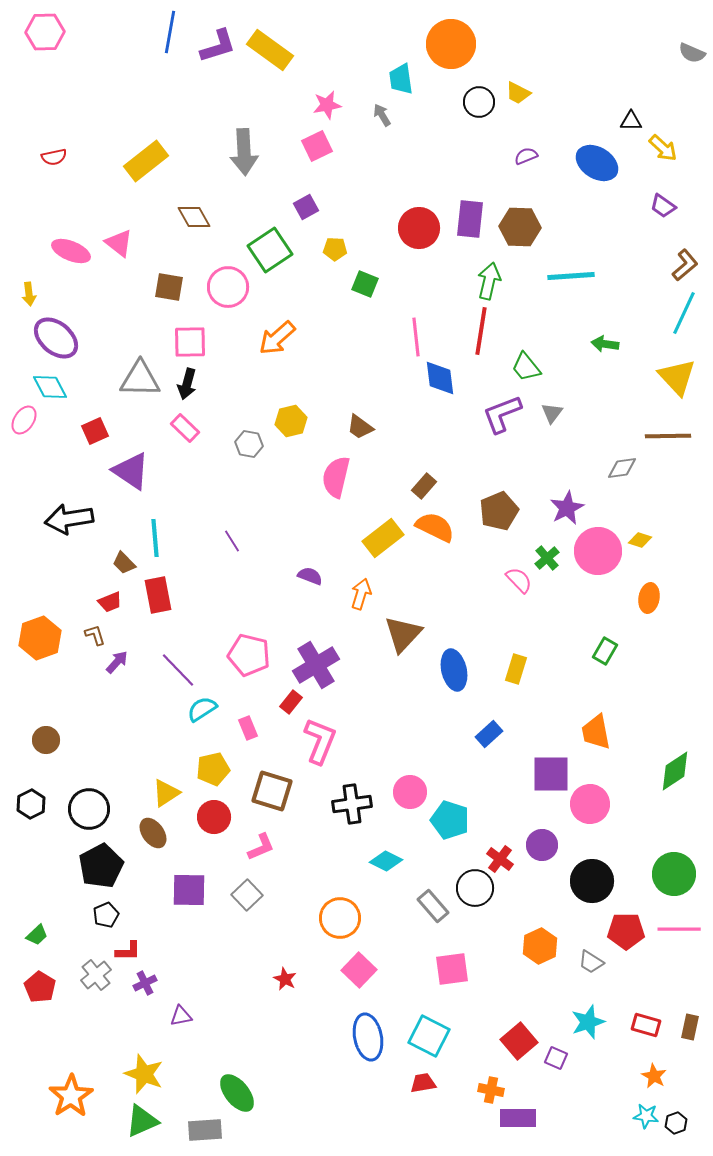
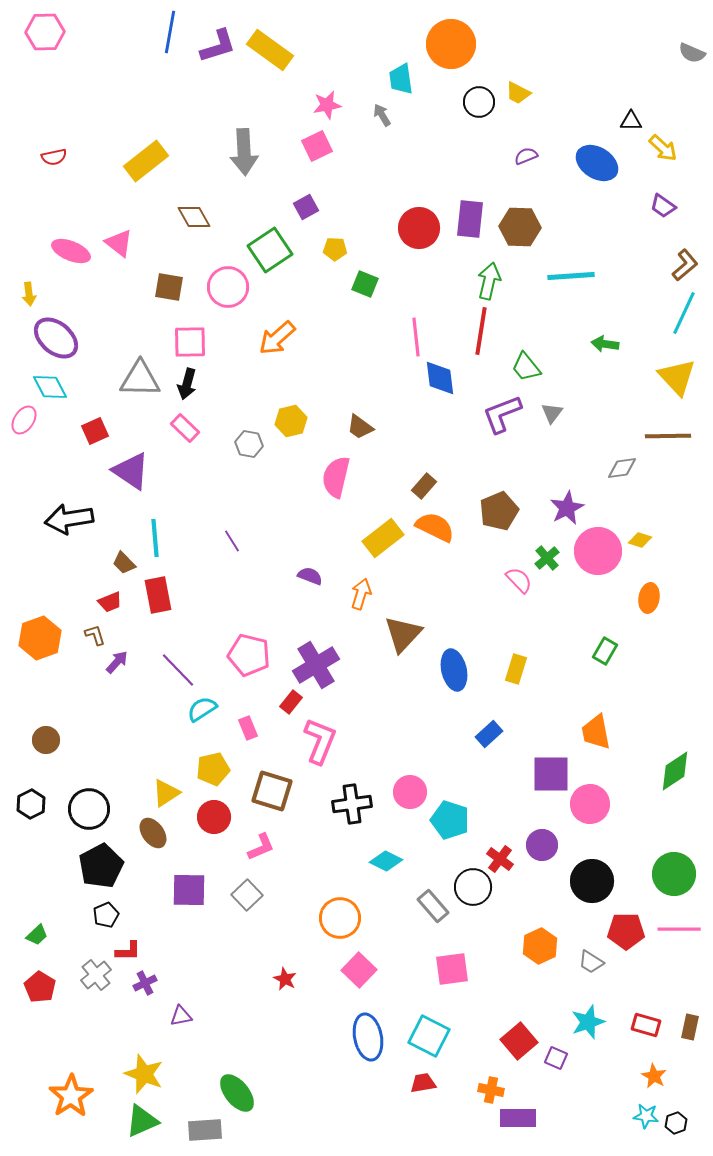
black circle at (475, 888): moved 2 px left, 1 px up
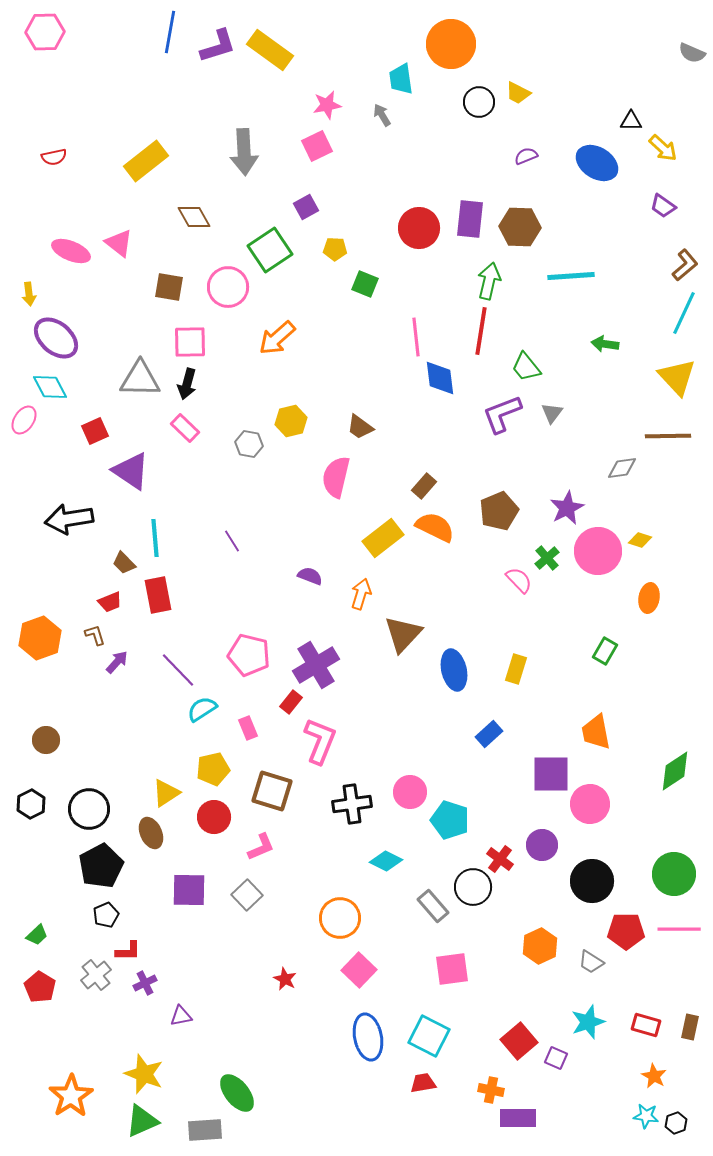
brown ellipse at (153, 833): moved 2 px left; rotated 12 degrees clockwise
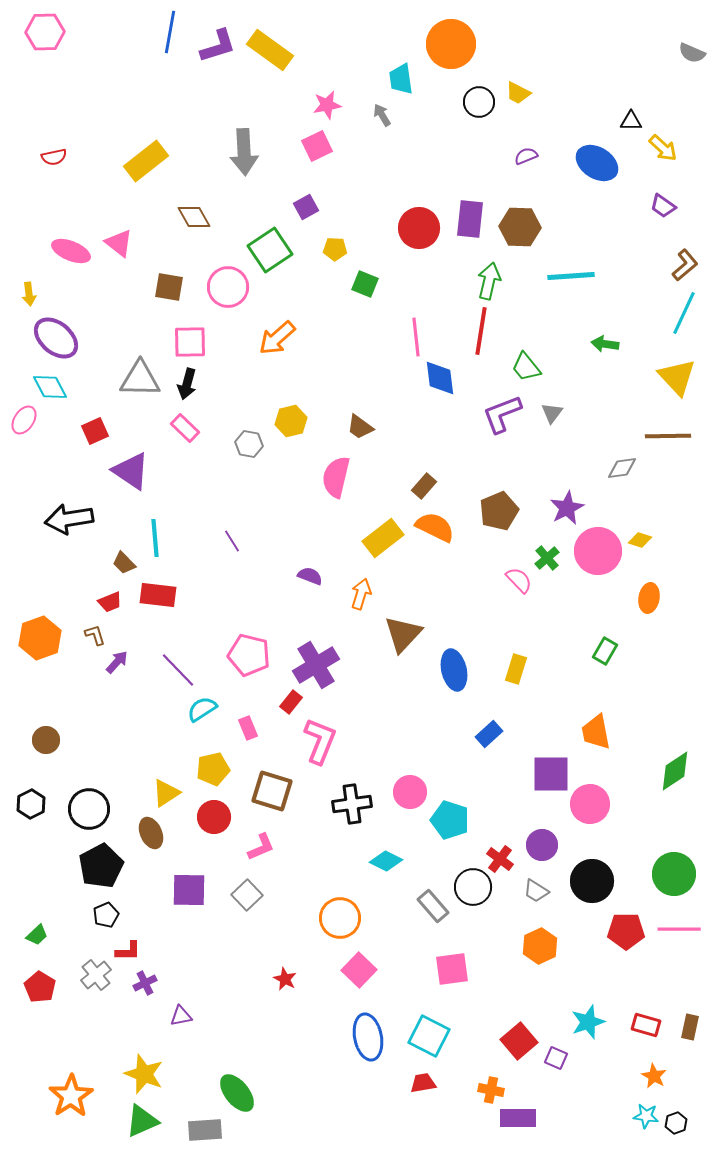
red rectangle at (158, 595): rotated 72 degrees counterclockwise
gray trapezoid at (591, 962): moved 55 px left, 71 px up
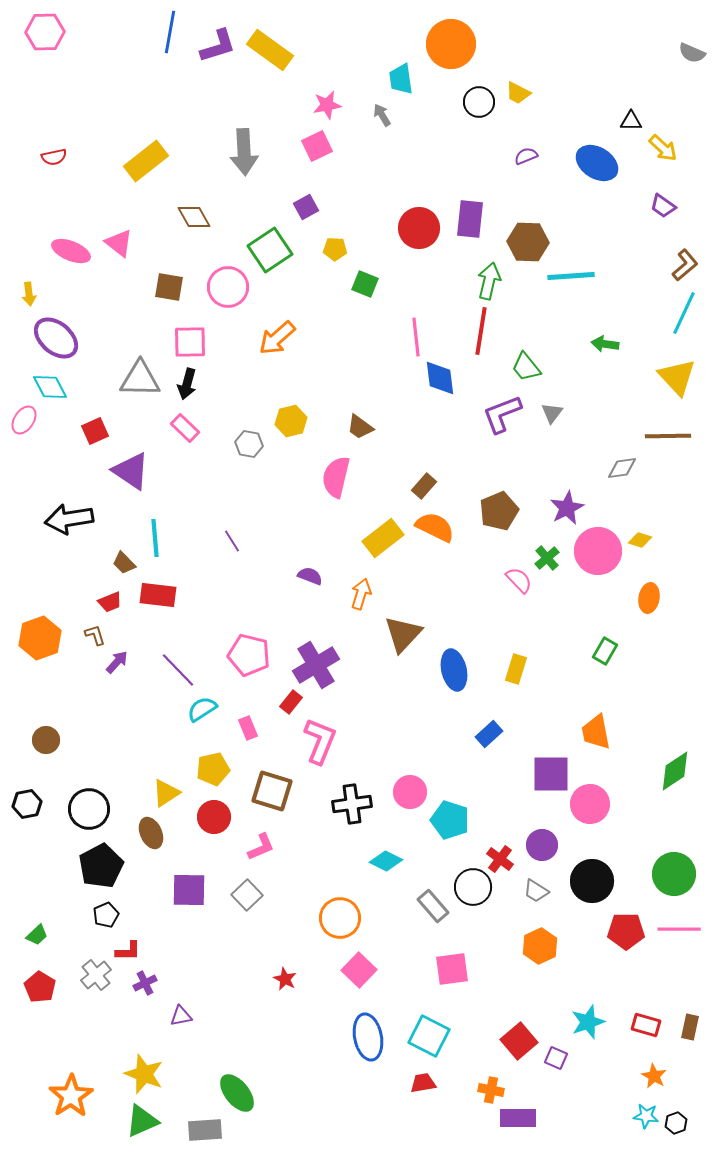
brown hexagon at (520, 227): moved 8 px right, 15 px down
black hexagon at (31, 804): moved 4 px left; rotated 16 degrees clockwise
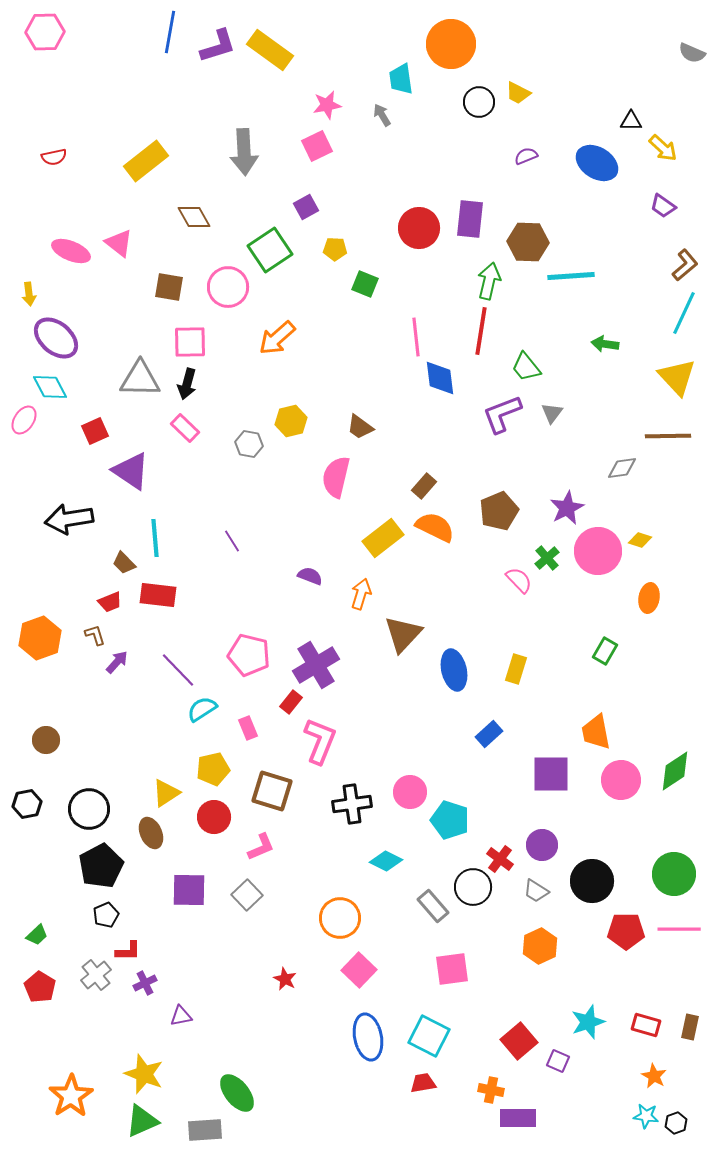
pink circle at (590, 804): moved 31 px right, 24 px up
purple square at (556, 1058): moved 2 px right, 3 px down
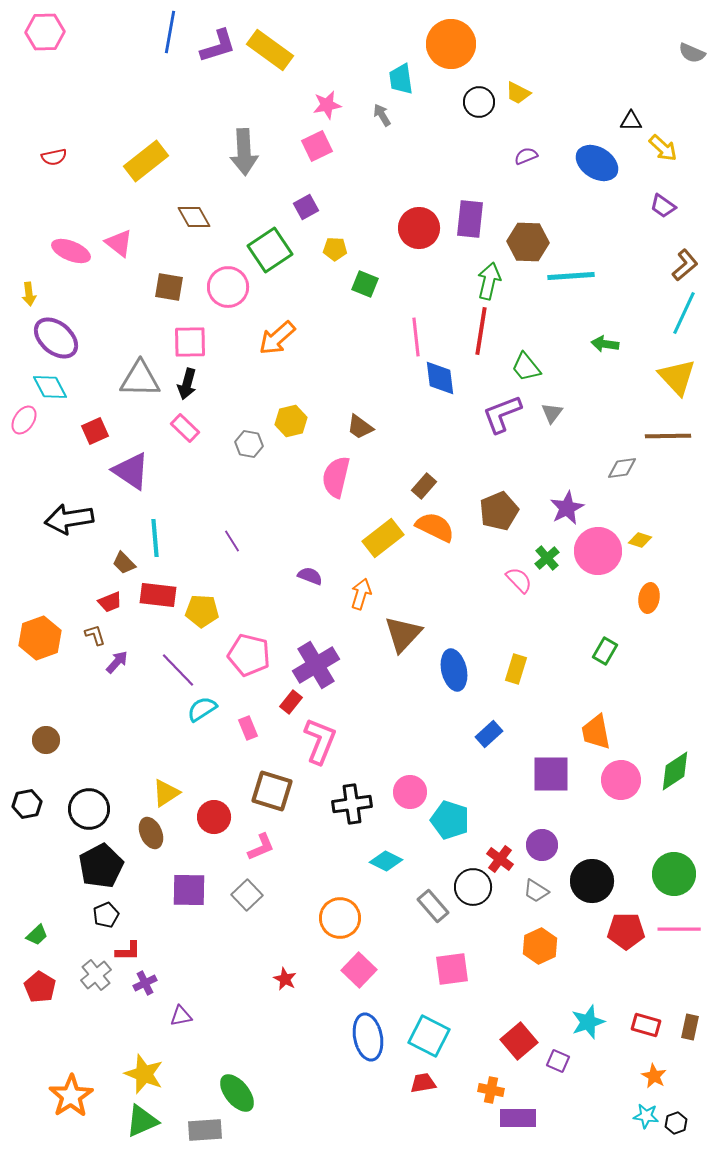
yellow pentagon at (213, 769): moved 11 px left, 158 px up; rotated 16 degrees clockwise
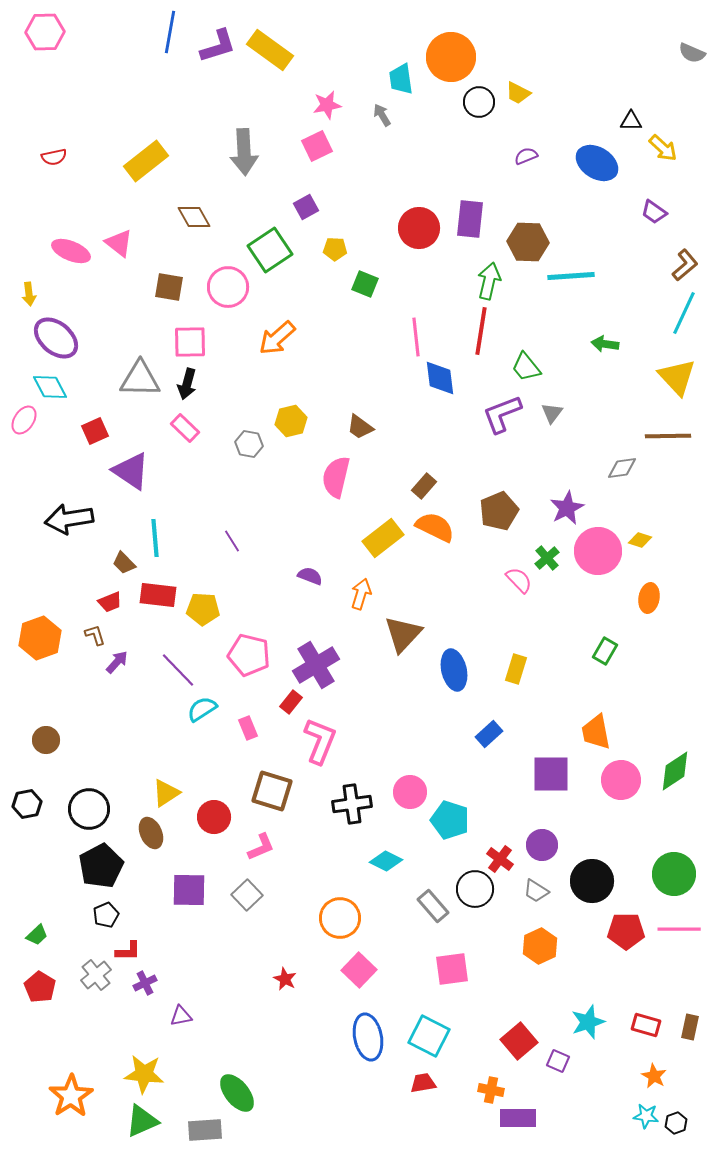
orange circle at (451, 44): moved 13 px down
purple trapezoid at (663, 206): moved 9 px left, 6 px down
yellow pentagon at (202, 611): moved 1 px right, 2 px up
black circle at (473, 887): moved 2 px right, 2 px down
yellow star at (144, 1074): rotated 15 degrees counterclockwise
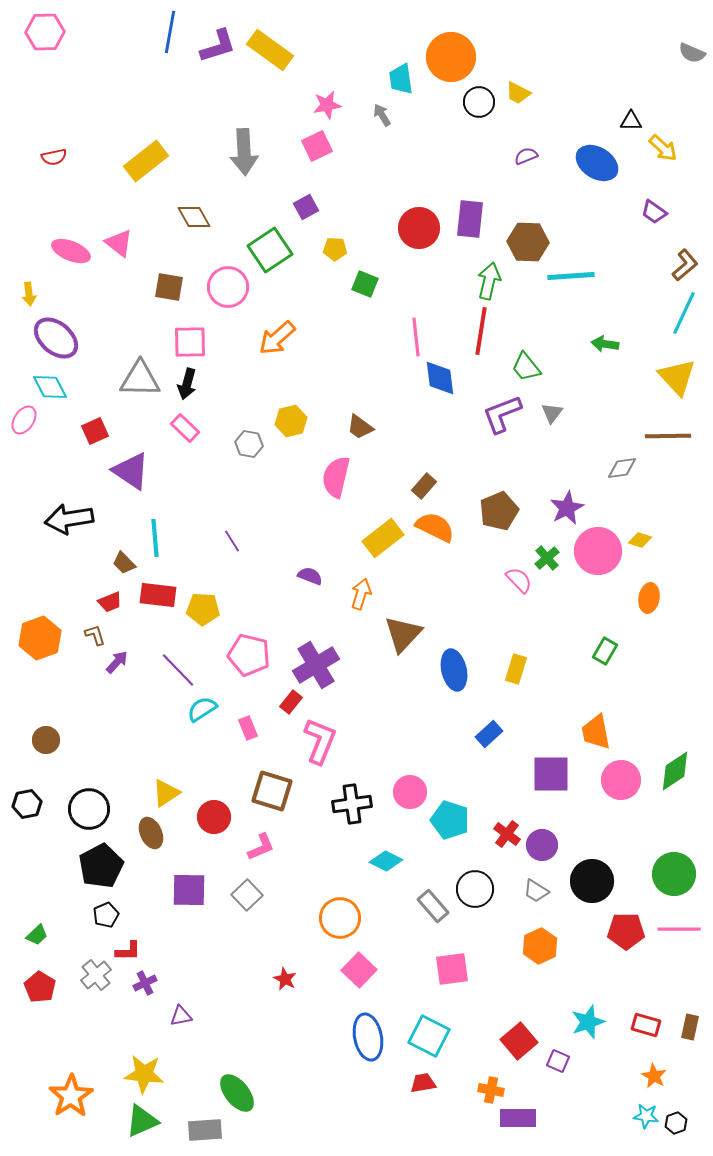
red cross at (500, 859): moved 7 px right, 25 px up
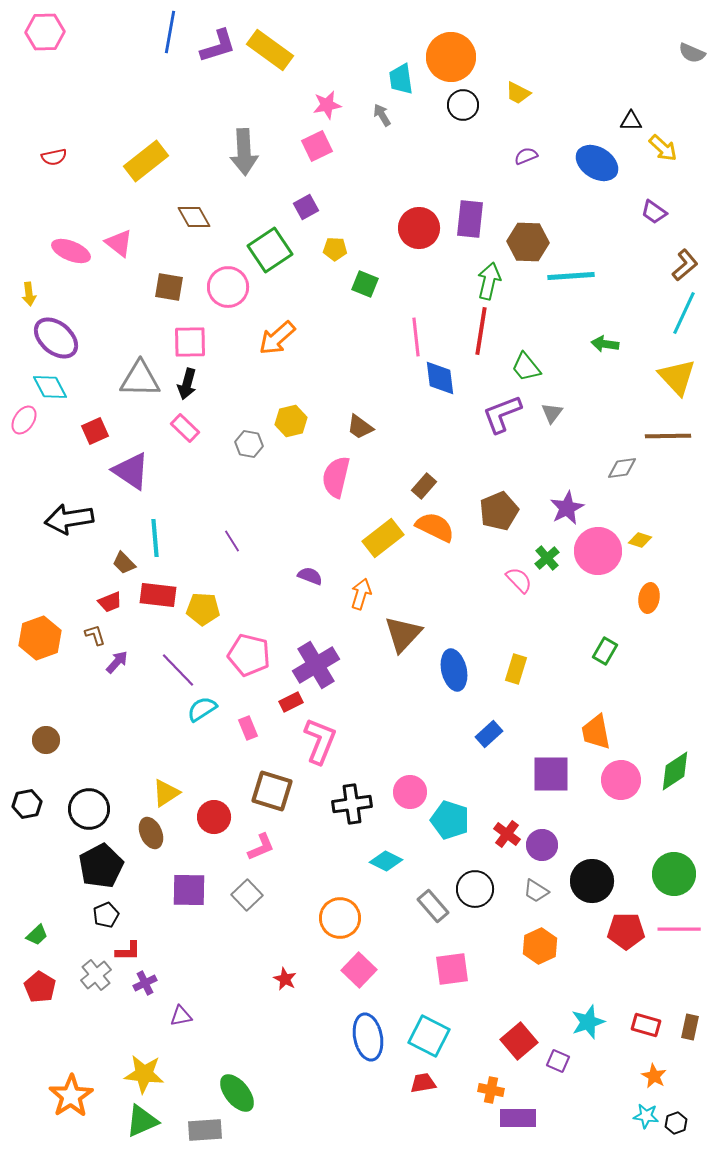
black circle at (479, 102): moved 16 px left, 3 px down
red rectangle at (291, 702): rotated 25 degrees clockwise
